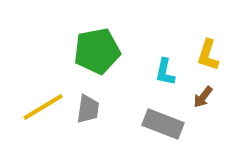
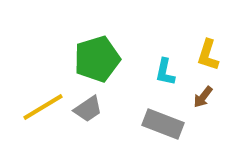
green pentagon: moved 8 px down; rotated 6 degrees counterclockwise
gray trapezoid: rotated 48 degrees clockwise
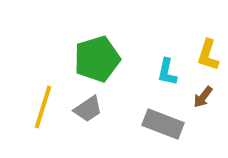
cyan L-shape: moved 2 px right
yellow line: rotated 42 degrees counterclockwise
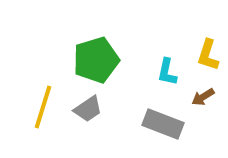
green pentagon: moved 1 px left, 1 px down
brown arrow: rotated 20 degrees clockwise
